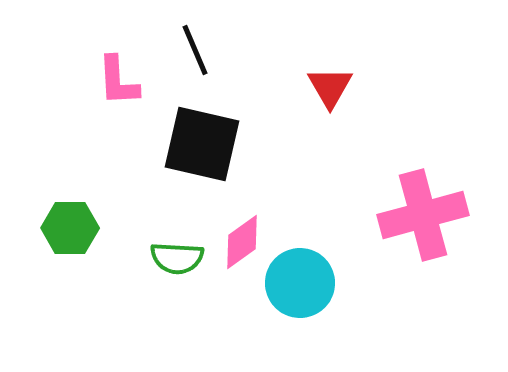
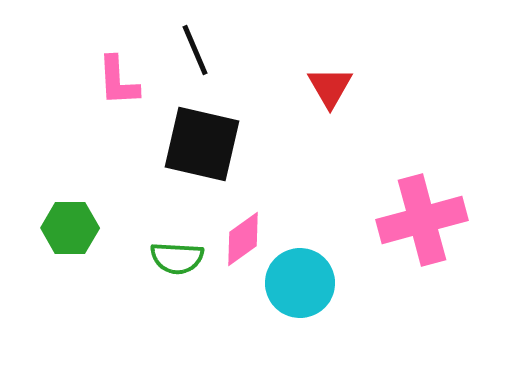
pink cross: moved 1 px left, 5 px down
pink diamond: moved 1 px right, 3 px up
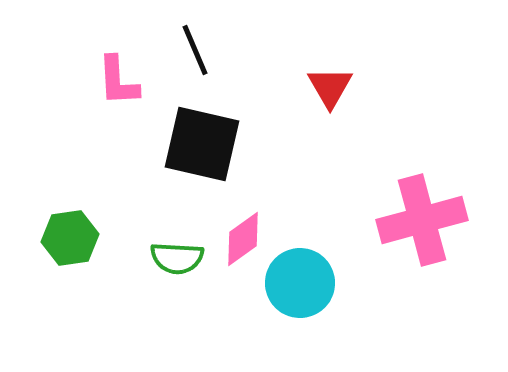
green hexagon: moved 10 px down; rotated 8 degrees counterclockwise
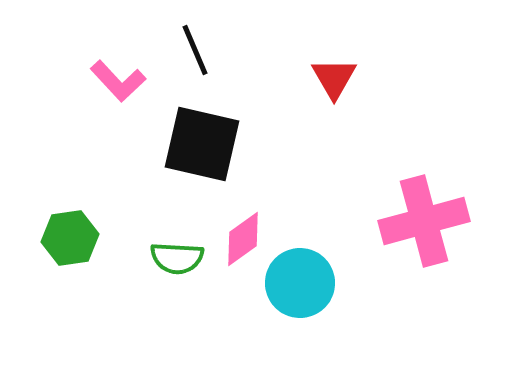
pink L-shape: rotated 40 degrees counterclockwise
red triangle: moved 4 px right, 9 px up
pink cross: moved 2 px right, 1 px down
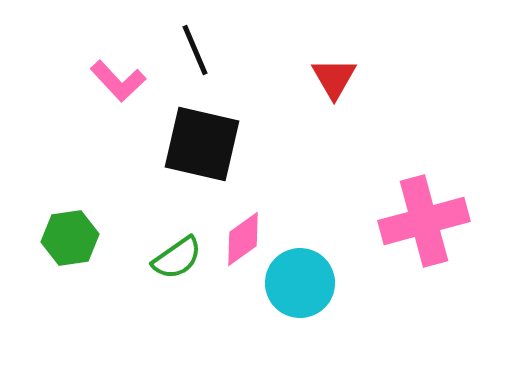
green semicircle: rotated 38 degrees counterclockwise
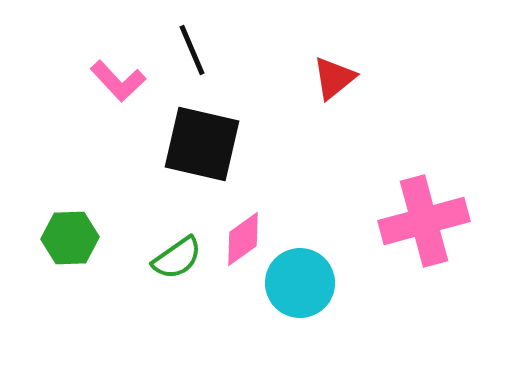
black line: moved 3 px left
red triangle: rotated 21 degrees clockwise
green hexagon: rotated 6 degrees clockwise
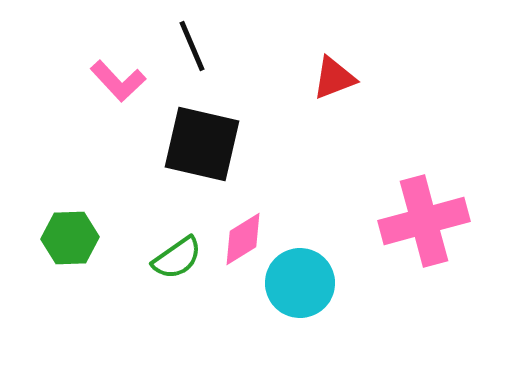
black line: moved 4 px up
red triangle: rotated 18 degrees clockwise
pink diamond: rotated 4 degrees clockwise
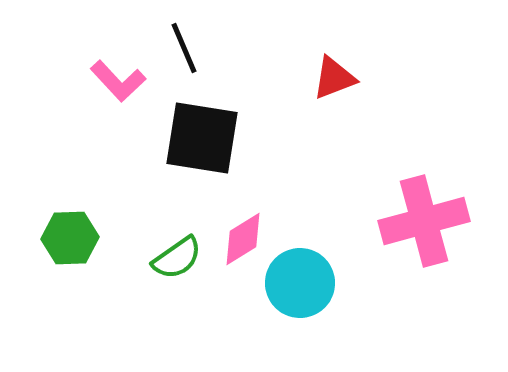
black line: moved 8 px left, 2 px down
black square: moved 6 px up; rotated 4 degrees counterclockwise
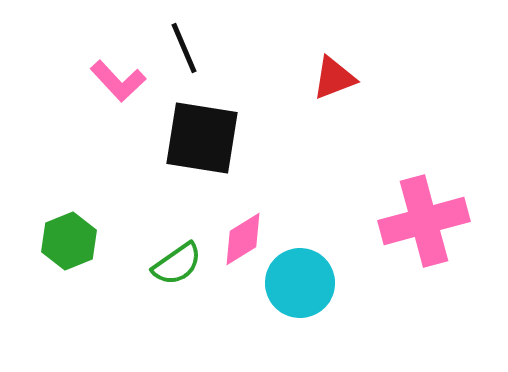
green hexagon: moved 1 px left, 3 px down; rotated 20 degrees counterclockwise
green semicircle: moved 6 px down
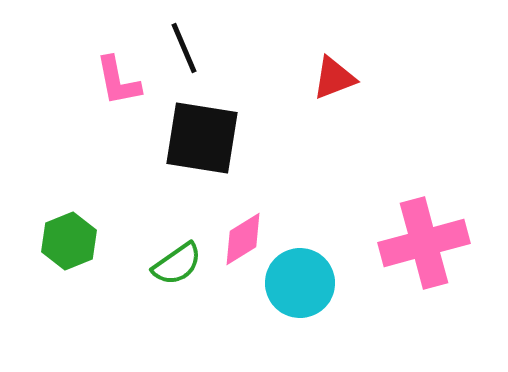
pink L-shape: rotated 32 degrees clockwise
pink cross: moved 22 px down
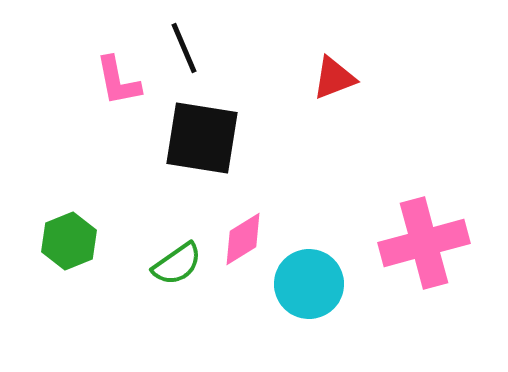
cyan circle: moved 9 px right, 1 px down
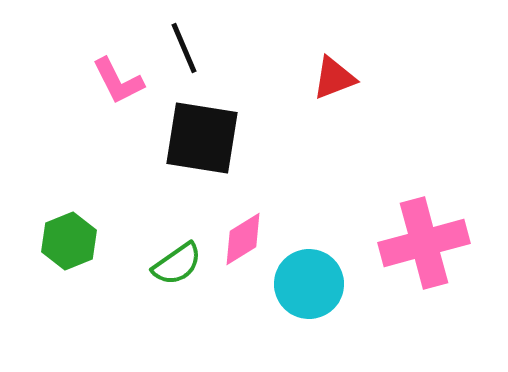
pink L-shape: rotated 16 degrees counterclockwise
